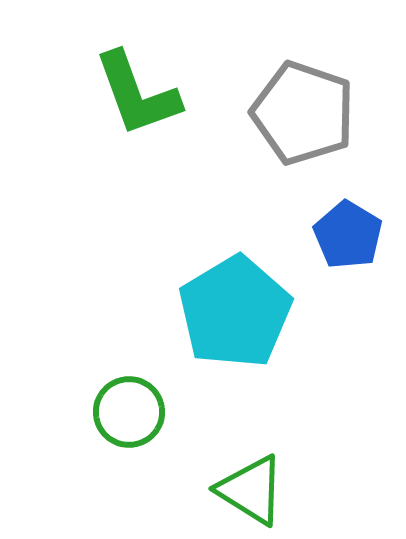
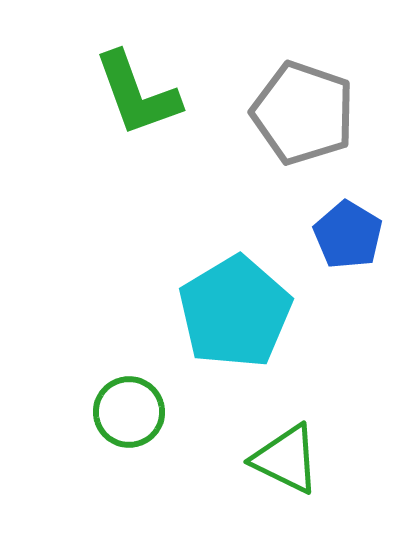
green triangle: moved 35 px right, 31 px up; rotated 6 degrees counterclockwise
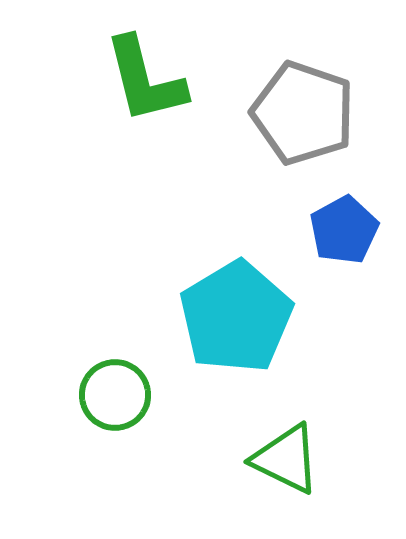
green L-shape: moved 8 px right, 14 px up; rotated 6 degrees clockwise
blue pentagon: moved 4 px left, 5 px up; rotated 12 degrees clockwise
cyan pentagon: moved 1 px right, 5 px down
green circle: moved 14 px left, 17 px up
